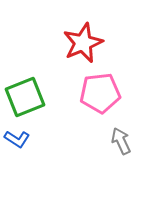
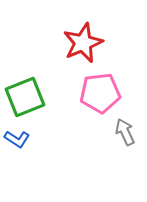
gray arrow: moved 4 px right, 9 px up
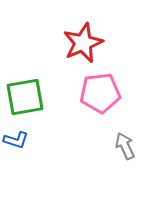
green square: rotated 12 degrees clockwise
gray arrow: moved 14 px down
blue L-shape: moved 1 px left, 1 px down; rotated 15 degrees counterclockwise
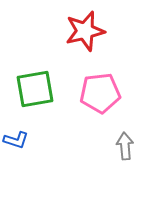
red star: moved 2 px right, 12 px up; rotated 9 degrees clockwise
green square: moved 10 px right, 8 px up
gray arrow: rotated 20 degrees clockwise
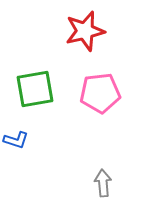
gray arrow: moved 22 px left, 37 px down
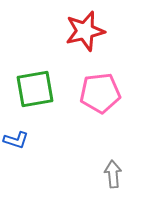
gray arrow: moved 10 px right, 9 px up
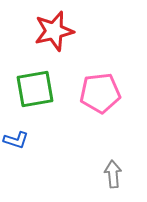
red star: moved 31 px left
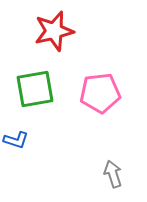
gray arrow: rotated 12 degrees counterclockwise
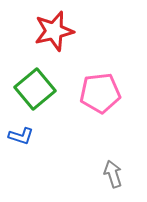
green square: rotated 30 degrees counterclockwise
blue L-shape: moved 5 px right, 4 px up
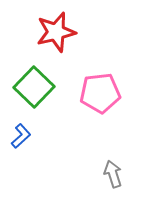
red star: moved 2 px right, 1 px down
green square: moved 1 px left, 2 px up; rotated 6 degrees counterclockwise
blue L-shape: rotated 60 degrees counterclockwise
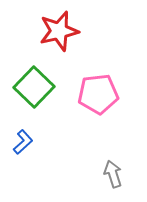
red star: moved 3 px right, 1 px up
pink pentagon: moved 2 px left, 1 px down
blue L-shape: moved 2 px right, 6 px down
